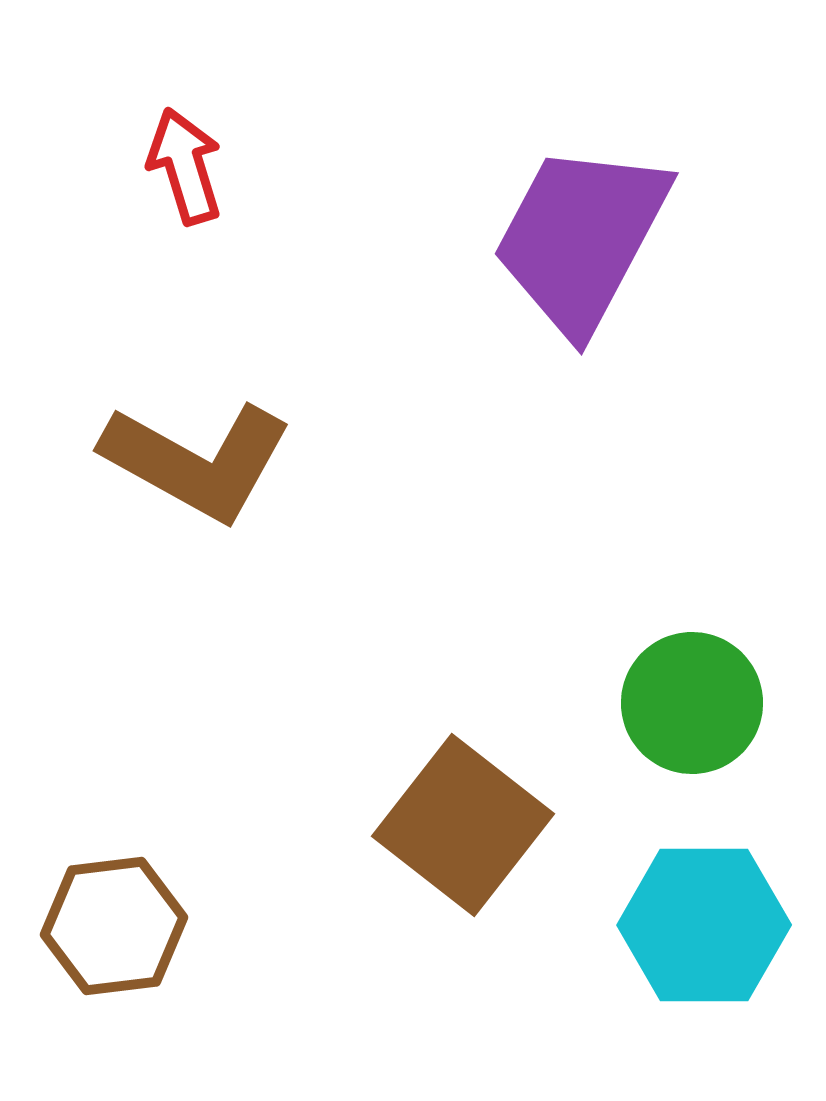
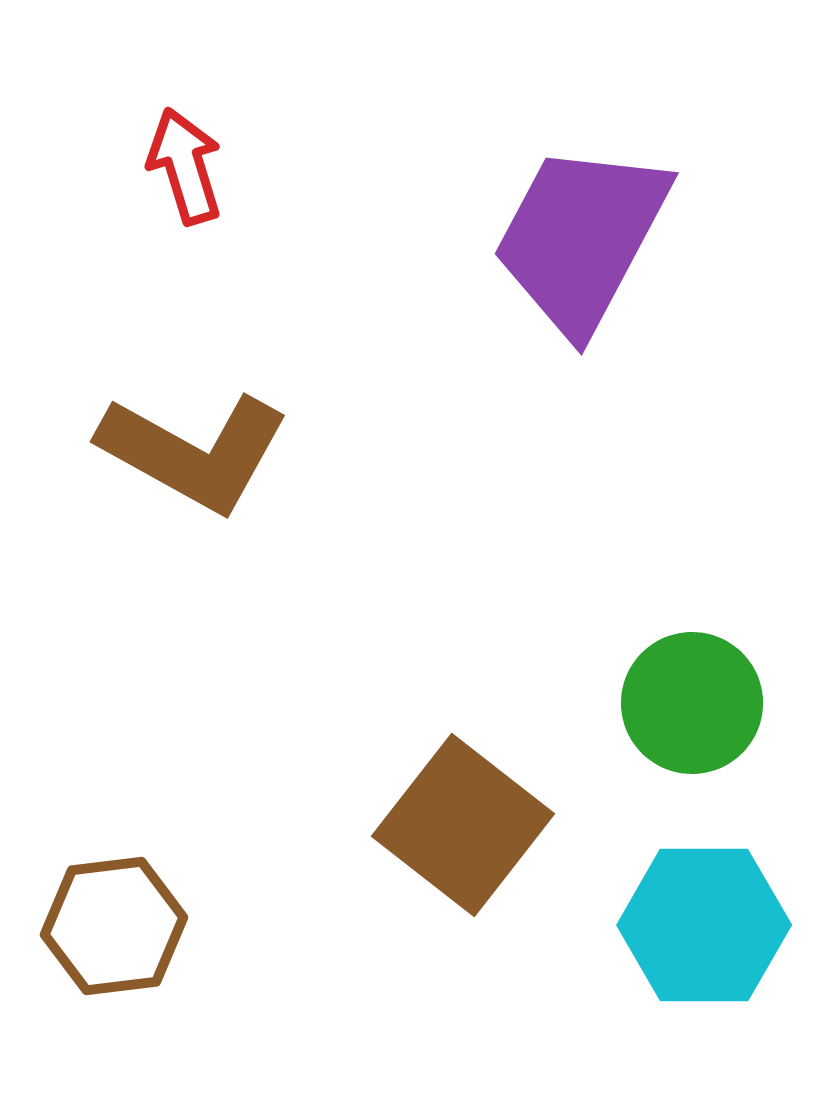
brown L-shape: moved 3 px left, 9 px up
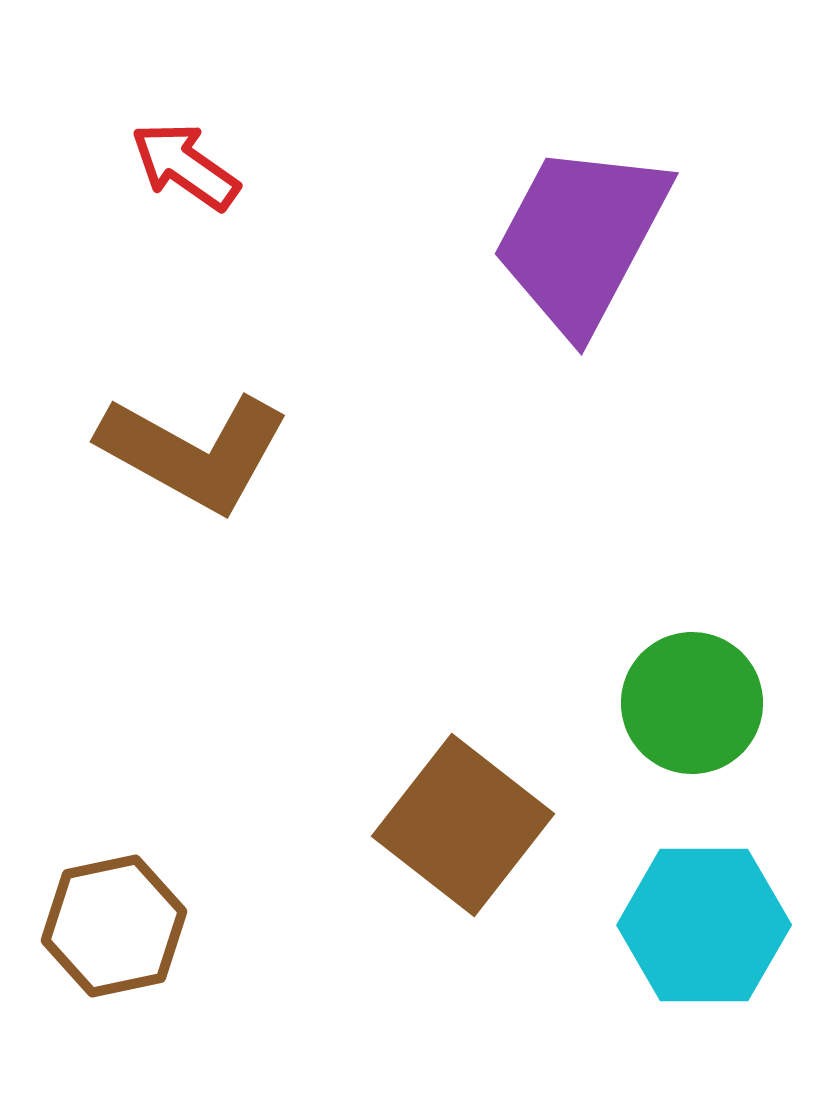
red arrow: rotated 38 degrees counterclockwise
brown hexagon: rotated 5 degrees counterclockwise
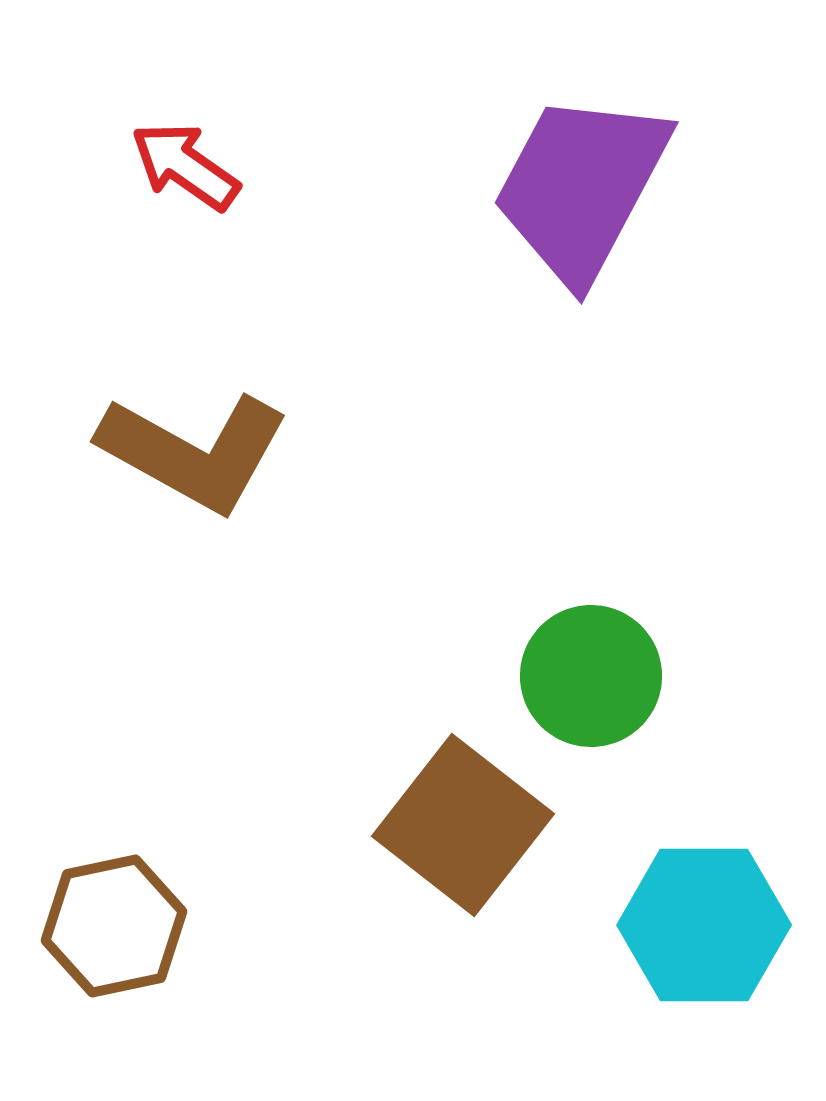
purple trapezoid: moved 51 px up
green circle: moved 101 px left, 27 px up
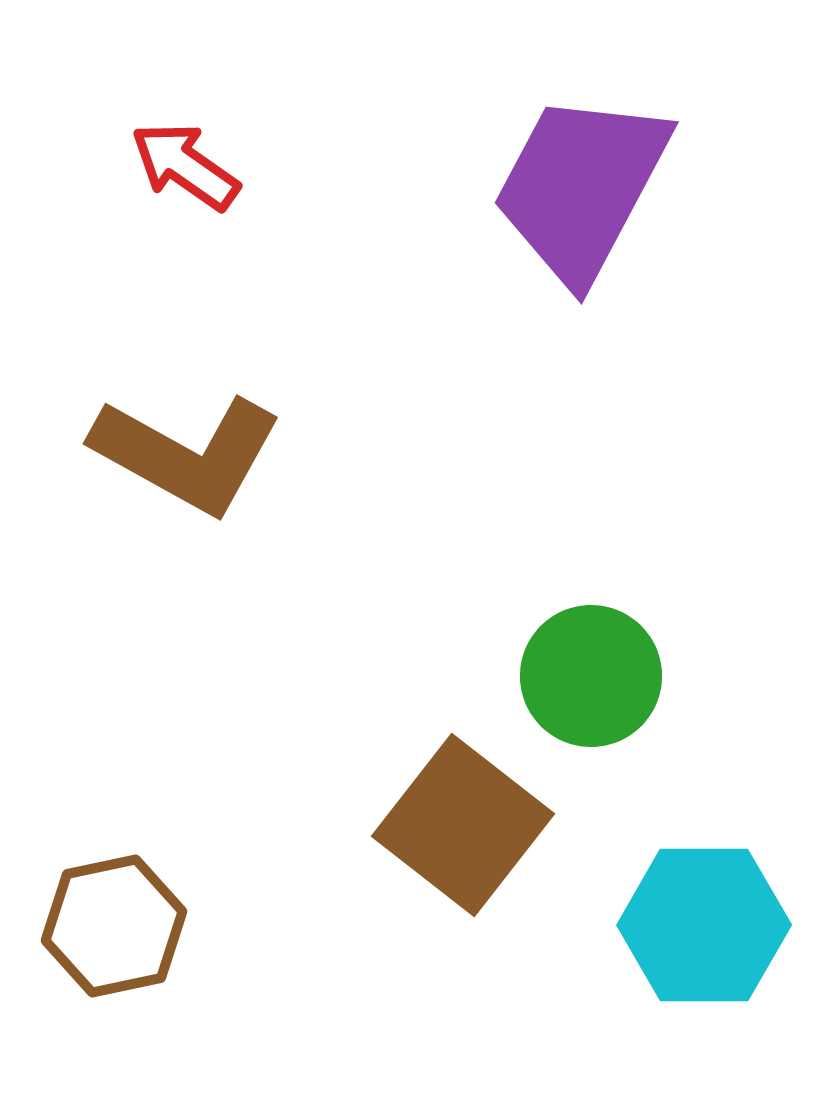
brown L-shape: moved 7 px left, 2 px down
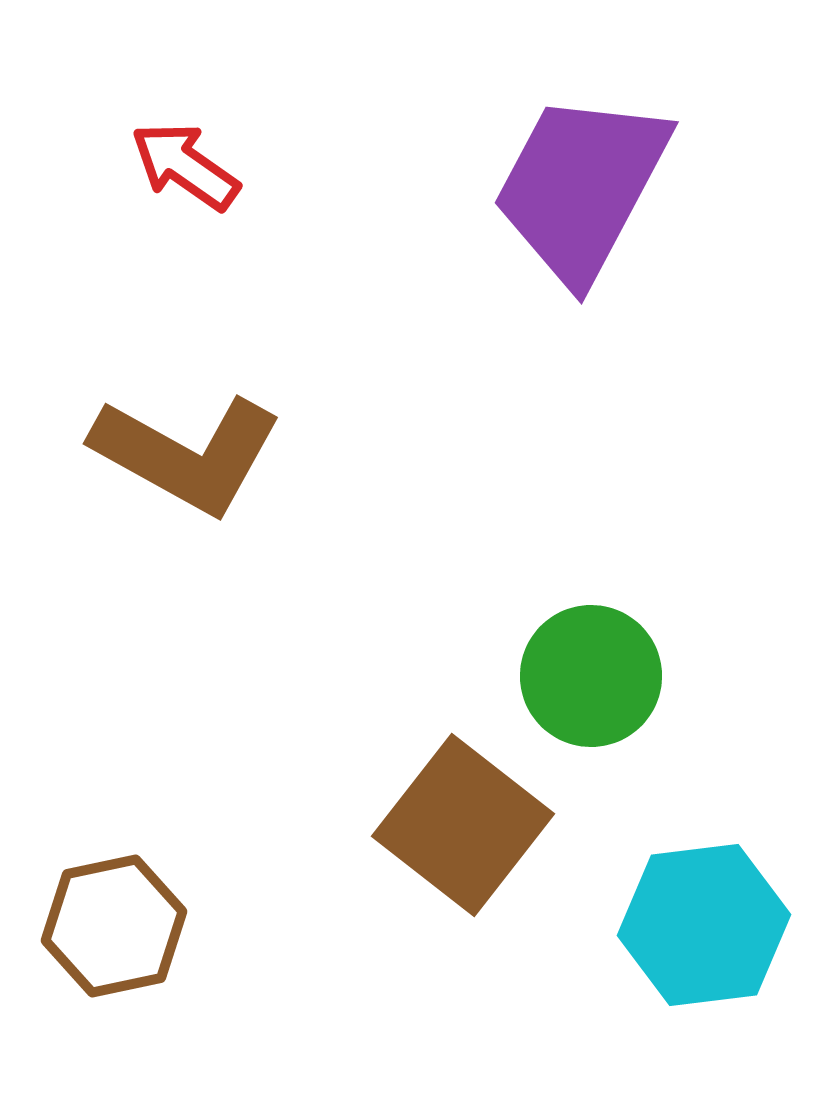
cyan hexagon: rotated 7 degrees counterclockwise
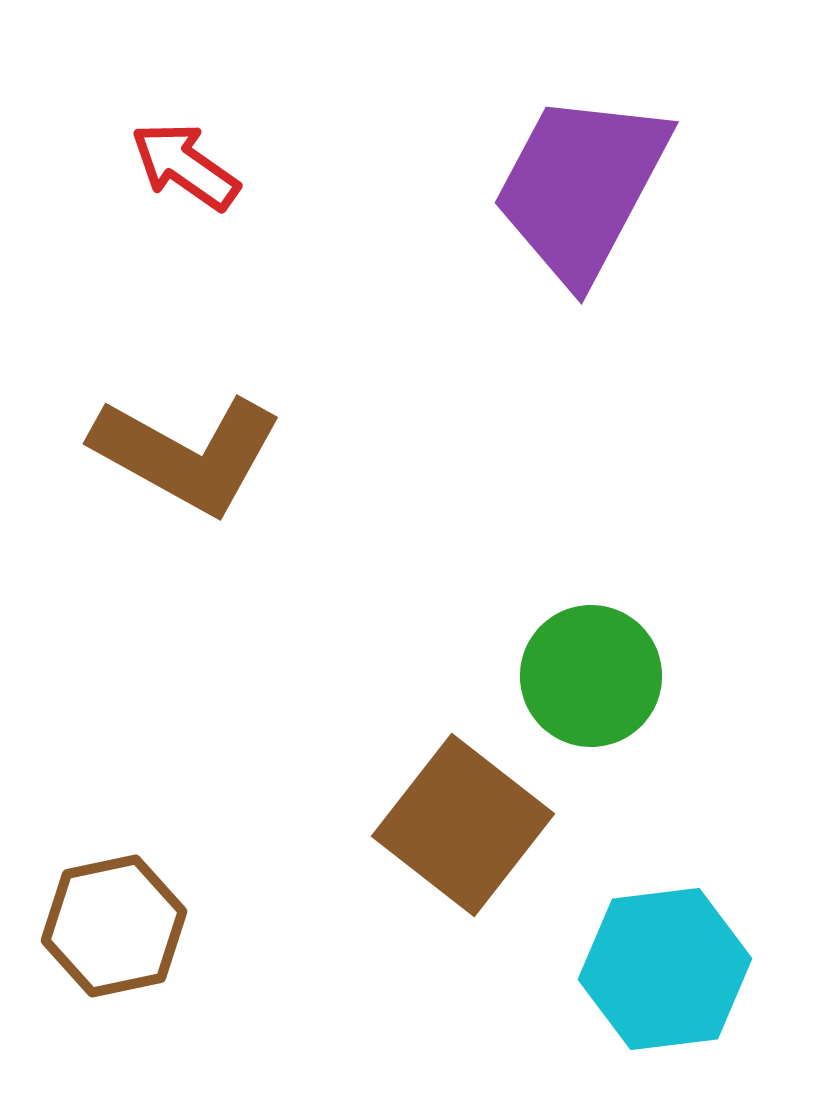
cyan hexagon: moved 39 px left, 44 px down
